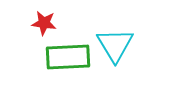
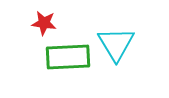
cyan triangle: moved 1 px right, 1 px up
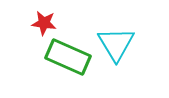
green rectangle: rotated 27 degrees clockwise
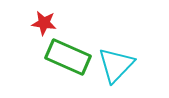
cyan triangle: moved 21 px down; rotated 15 degrees clockwise
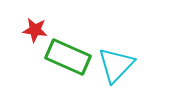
red star: moved 9 px left, 7 px down
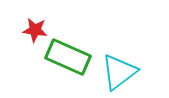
cyan triangle: moved 3 px right, 7 px down; rotated 9 degrees clockwise
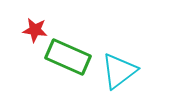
cyan triangle: moved 1 px up
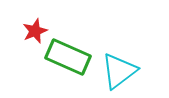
red star: moved 1 px down; rotated 30 degrees counterclockwise
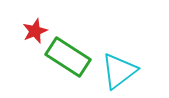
green rectangle: rotated 9 degrees clockwise
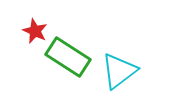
red star: rotated 25 degrees counterclockwise
